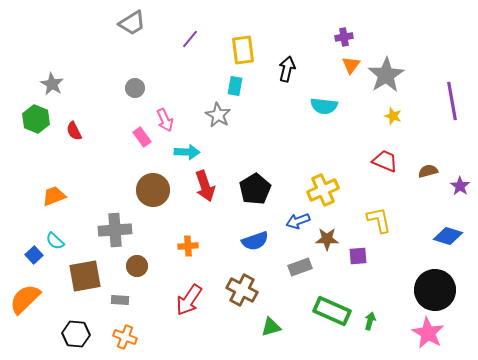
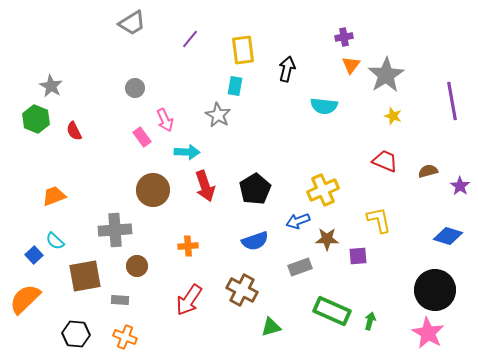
gray star at (52, 84): moved 1 px left, 2 px down
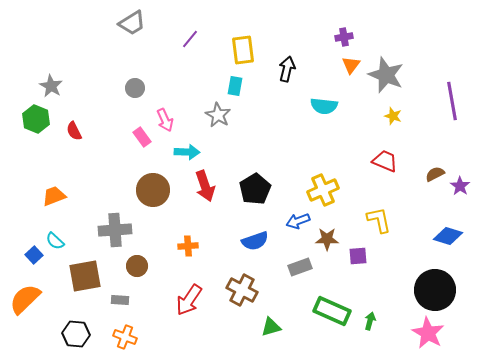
gray star at (386, 75): rotated 18 degrees counterclockwise
brown semicircle at (428, 171): moved 7 px right, 3 px down; rotated 12 degrees counterclockwise
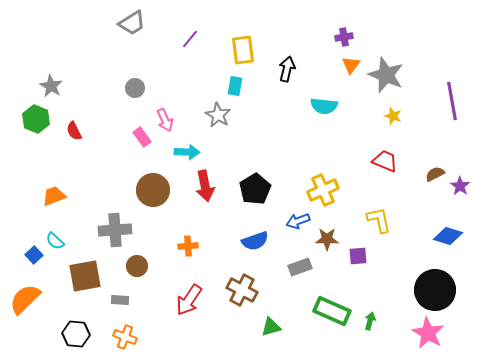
red arrow at (205, 186): rotated 8 degrees clockwise
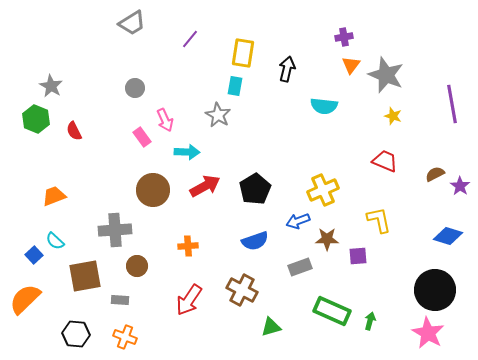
yellow rectangle at (243, 50): moved 3 px down; rotated 16 degrees clockwise
purple line at (452, 101): moved 3 px down
red arrow at (205, 186): rotated 108 degrees counterclockwise
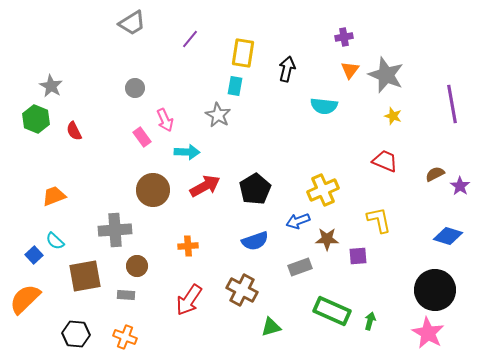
orange triangle at (351, 65): moved 1 px left, 5 px down
gray rectangle at (120, 300): moved 6 px right, 5 px up
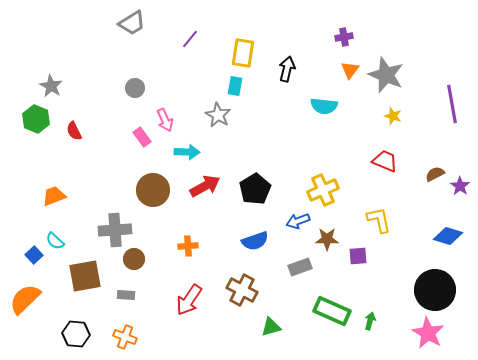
brown circle at (137, 266): moved 3 px left, 7 px up
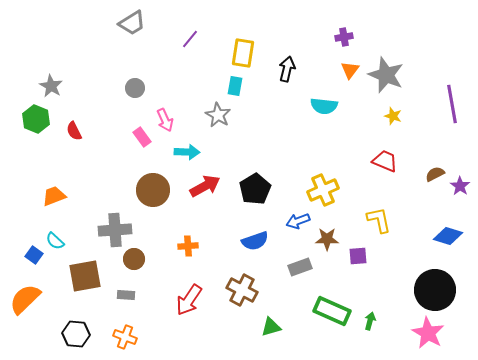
blue square at (34, 255): rotated 12 degrees counterclockwise
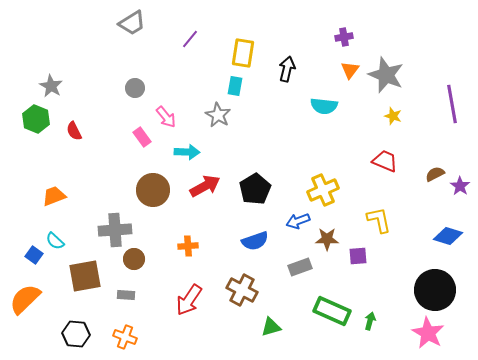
pink arrow at (165, 120): moved 1 px right, 3 px up; rotated 15 degrees counterclockwise
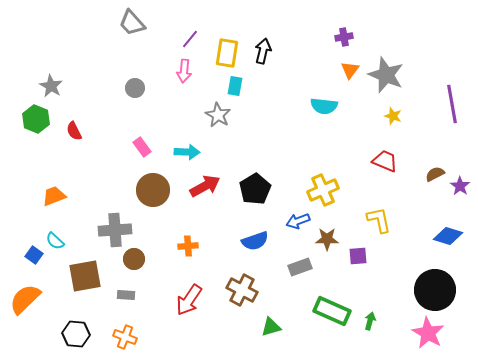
gray trapezoid at (132, 23): rotated 80 degrees clockwise
yellow rectangle at (243, 53): moved 16 px left
black arrow at (287, 69): moved 24 px left, 18 px up
pink arrow at (166, 117): moved 18 px right, 46 px up; rotated 45 degrees clockwise
pink rectangle at (142, 137): moved 10 px down
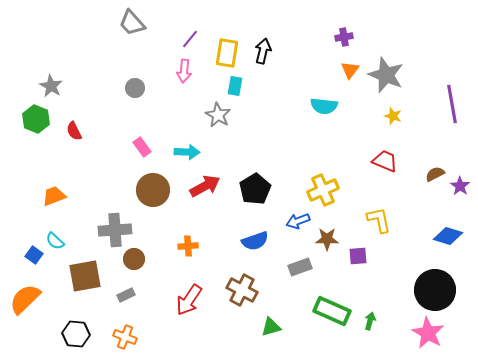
gray rectangle at (126, 295): rotated 30 degrees counterclockwise
